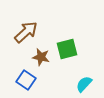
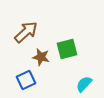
blue square: rotated 30 degrees clockwise
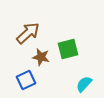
brown arrow: moved 2 px right, 1 px down
green square: moved 1 px right
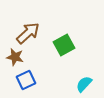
green square: moved 4 px left, 4 px up; rotated 15 degrees counterclockwise
brown star: moved 26 px left
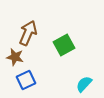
brown arrow: rotated 25 degrees counterclockwise
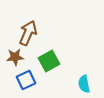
green square: moved 15 px left, 16 px down
brown star: rotated 18 degrees counterclockwise
cyan semicircle: rotated 54 degrees counterclockwise
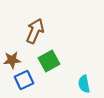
brown arrow: moved 7 px right, 2 px up
brown star: moved 3 px left, 3 px down
blue square: moved 2 px left
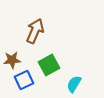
green square: moved 4 px down
cyan semicircle: moved 10 px left; rotated 42 degrees clockwise
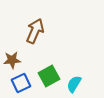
green square: moved 11 px down
blue square: moved 3 px left, 3 px down
